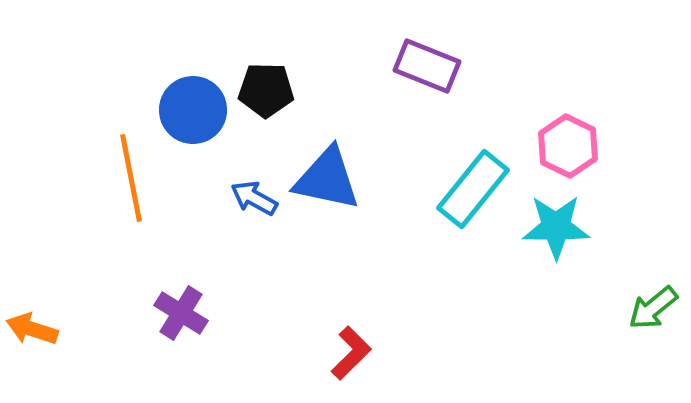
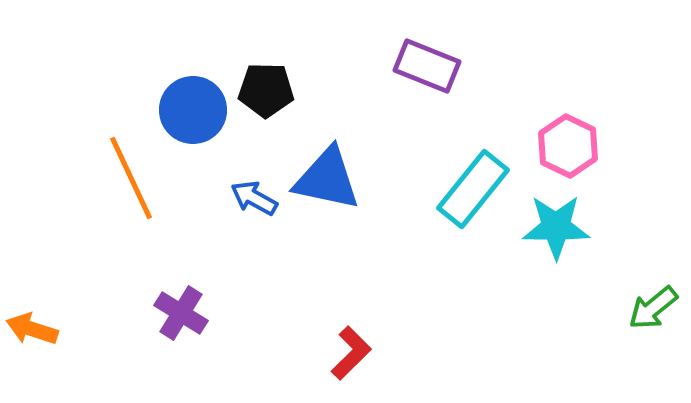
orange line: rotated 14 degrees counterclockwise
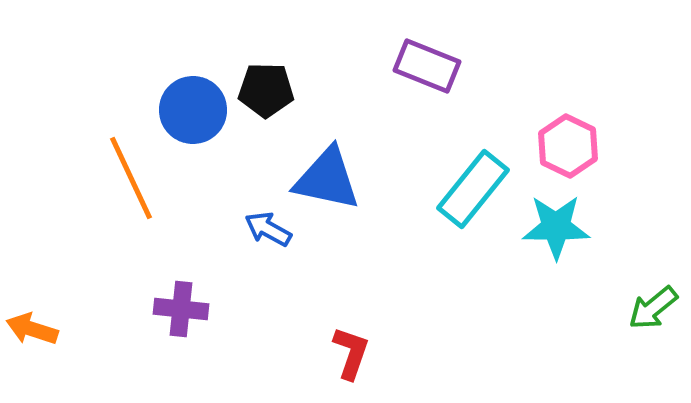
blue arrow: moved 14 px right, 31 px down
purple cross: moved 4 px up; rotated 26 degrees counterclockwise
red L-shape: rotated 26 degrees counterclockwise
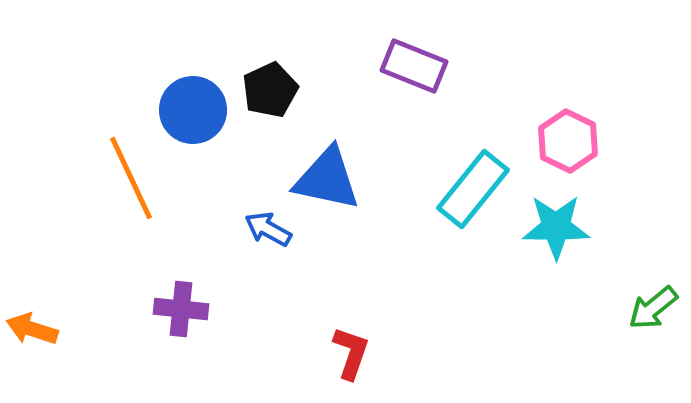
purple rectangle: moved 13 px left
black pentagon: moved 4 px right; rotated 26 degrees counterclockwise
pink hexagon: moved 5 px up
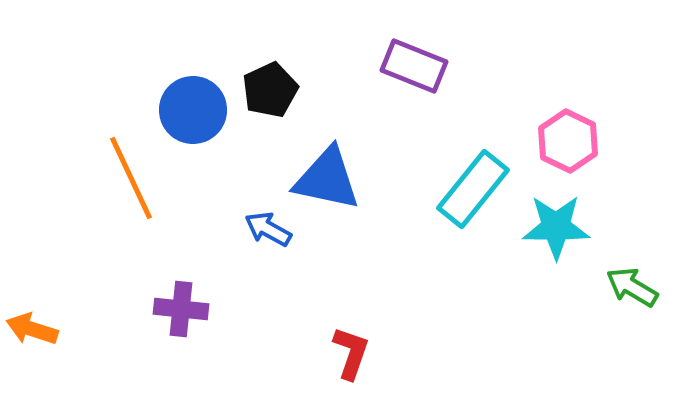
green arrow: moved 21 px left, 21 px up; rotated 70 degrees clockwise
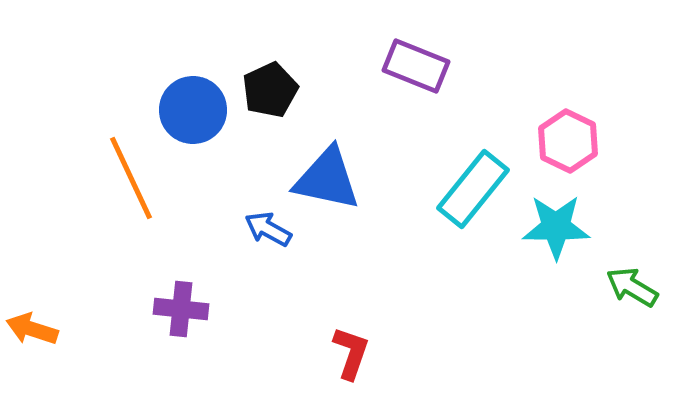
purple rectangle: moved 2 px right
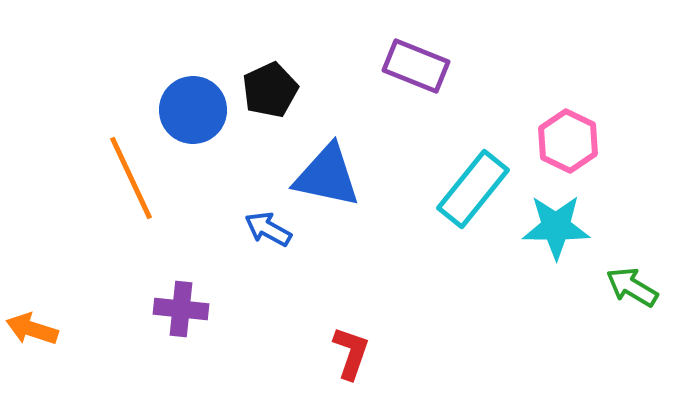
blue triangle: moved 3 px up
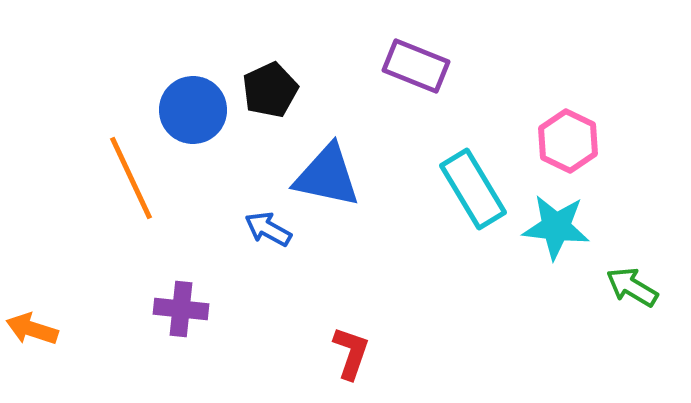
cyan rectangle: rotated 70 degrees counterclockwise
cyan star: rotated 6 degrees clockwise
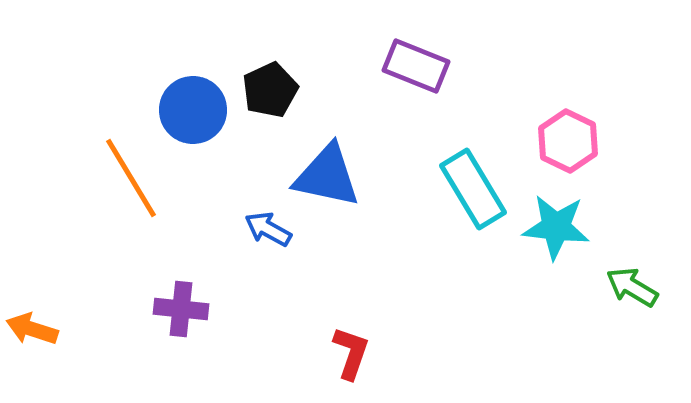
orange line: rotated 6 degrees counterclockwise
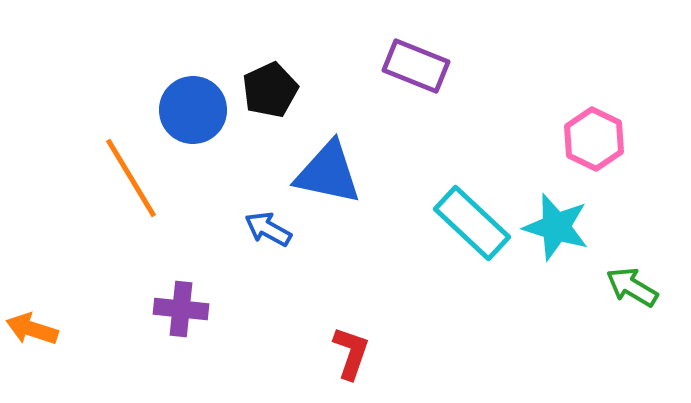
pink hexagon: moved 26 px right, 2 px up
blue triangle: moved 1 px right, 3 px up
cyan rectangle: moved 1 px left, 34 px down; rotated 16 degrees counterclockwise
cyan star: rotated 10 degrees clockwise
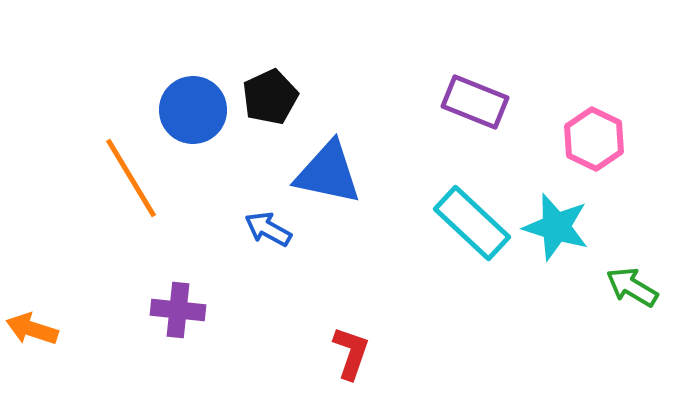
purple rectangle: moved 59 px right, 36 px down
black pentagon: moved 7 px down
purple cross: moved 3 px left, 1 px down
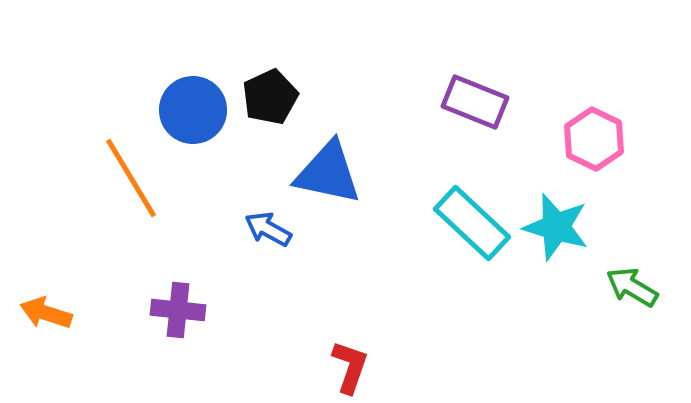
orange arrow: moved 14 px right, 16 px up
red L-shape: moved 1 px left, 14 px down
